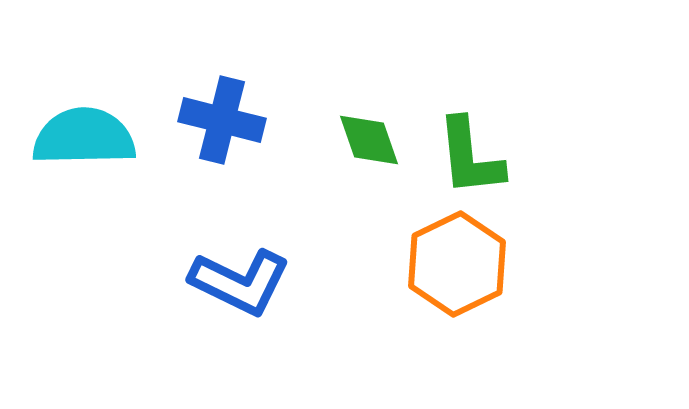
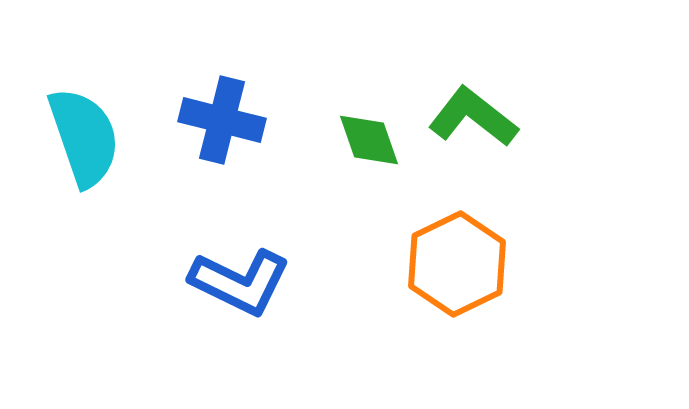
cyan semicircle: rotated 72 degrees clockwise
green L-shape: moved 3 px right, 40 px up; rotated 134 degrees clockwise
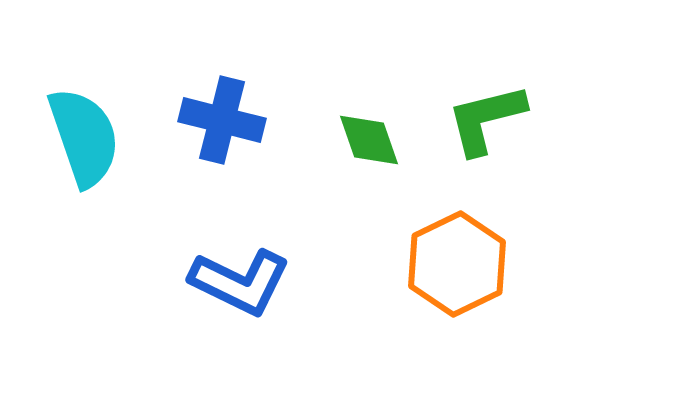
green L-shape: moved 13 px right, 2 px down; rotated 52 degrees counterclockwise
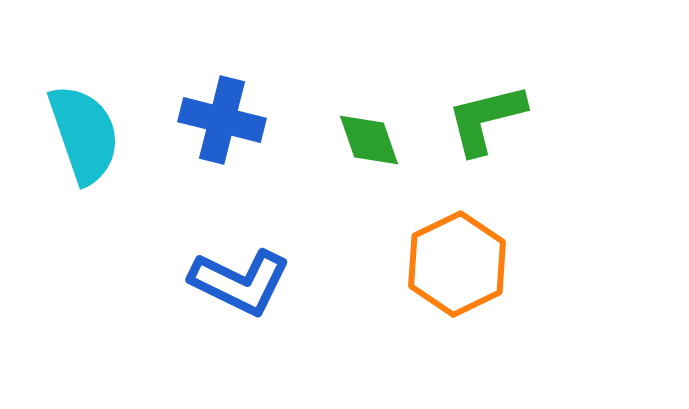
cyan semicircle: moved 3 px up
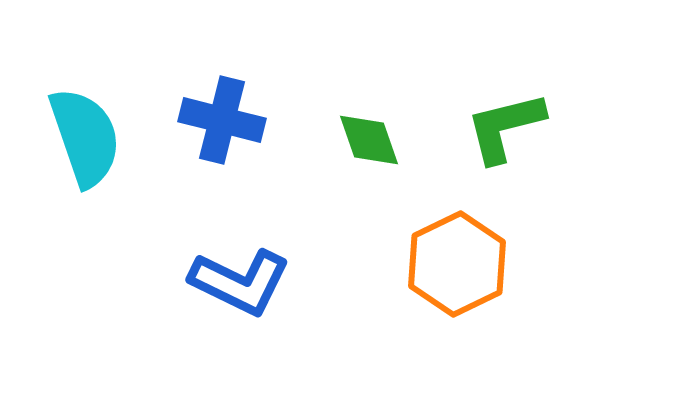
green L-shape: moved 19 px right, 8 px down
cyan semicircle: moved 1 px right, 3 px down
